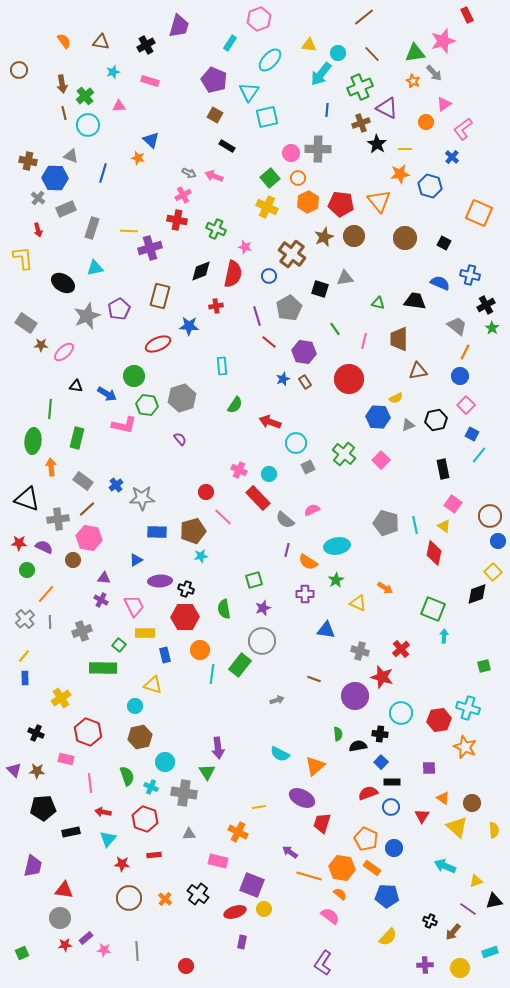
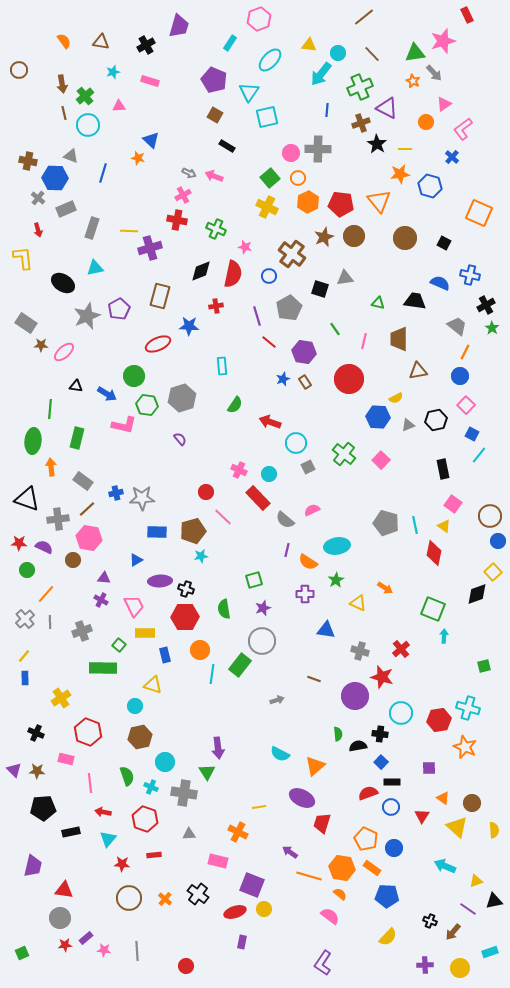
blue cross at (116, 485): moved 8 px down; rotated 24 degrees clockwise
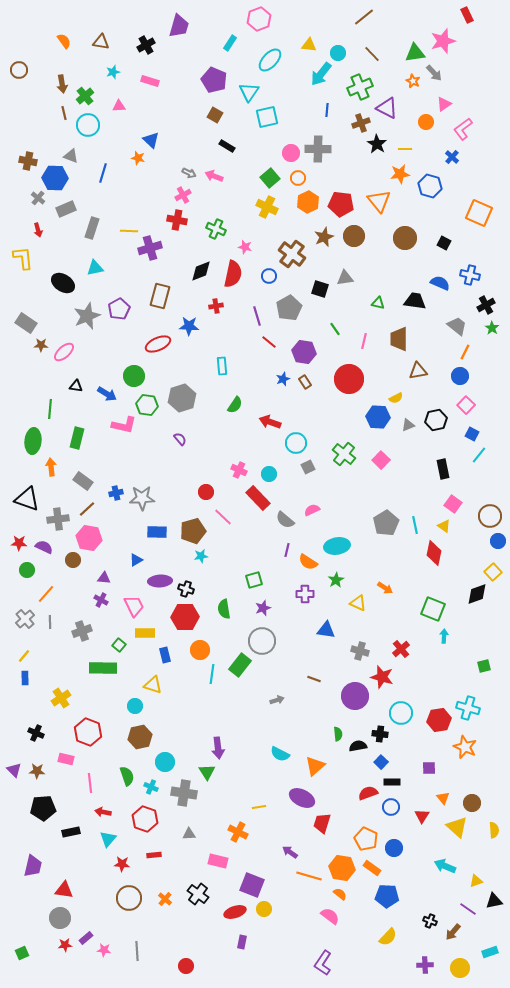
gray pentagon at (386, 523): rotated 25 degrees clockwise
orange triangle at (443, 798): rotated 16 degrees clockwise
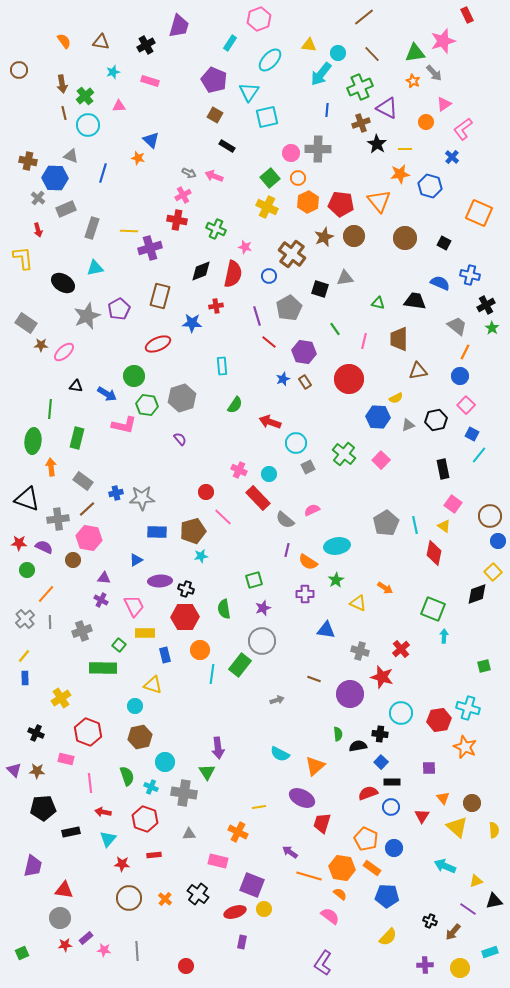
blue star at (189, 326): moved 3 px right, 3 px up
purple circle at (355, 696): moved 5 px left, 2 px up
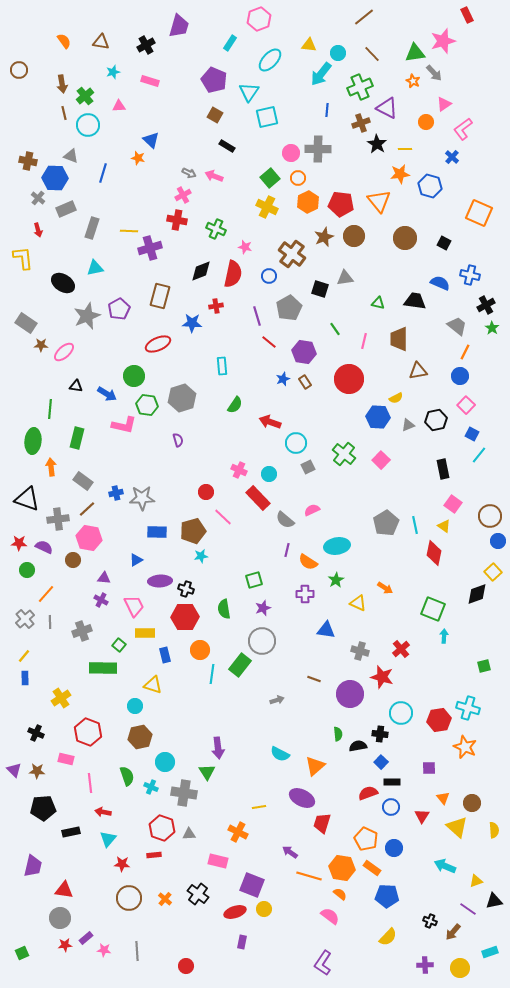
purple semicircle at (180, 439): moved 2 px left, 1 px down; rotated 24 degrees clockwise
red hexagon at (145, 819): moved 17 px right, 9 px down
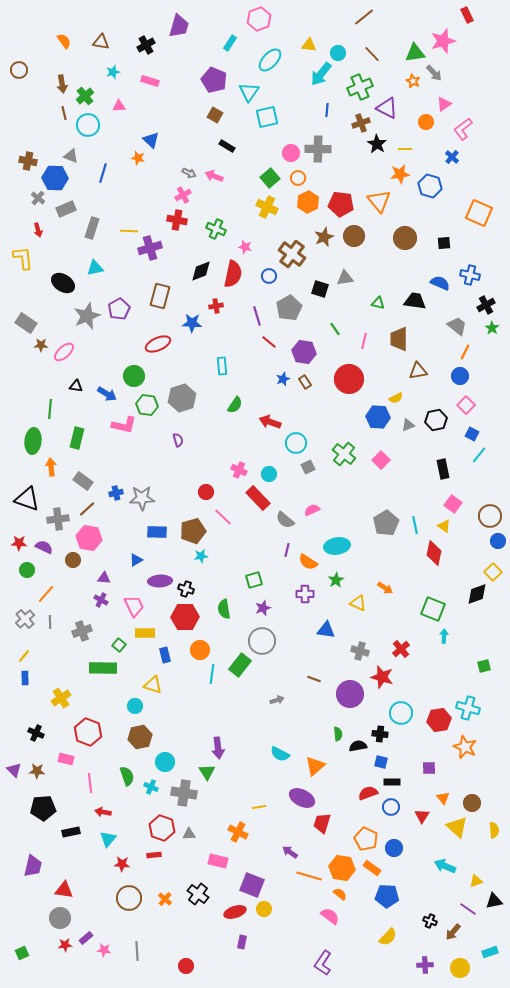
black square at (444, 243): rotated 32 degrees counterclockwise
blue square at (381, 762): rotated 32 degrees counterclockwise
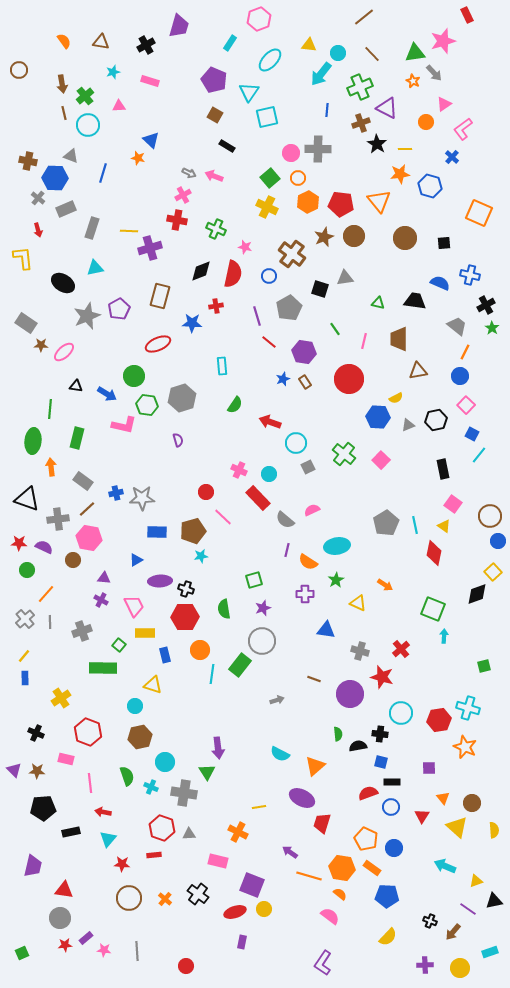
orange arrow at (385, 588): moved 3 px up
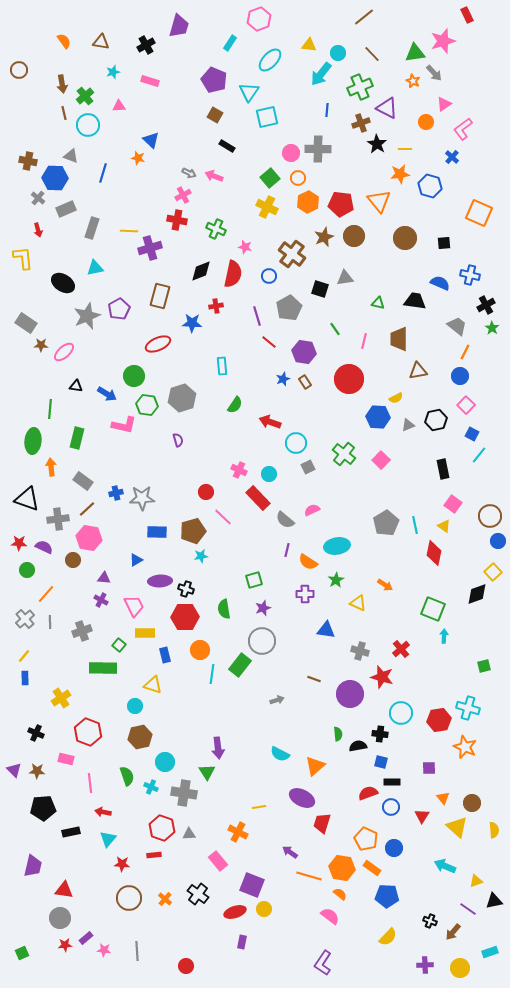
pink rectangle at (218, 861): rotated 36 degrees clockwise
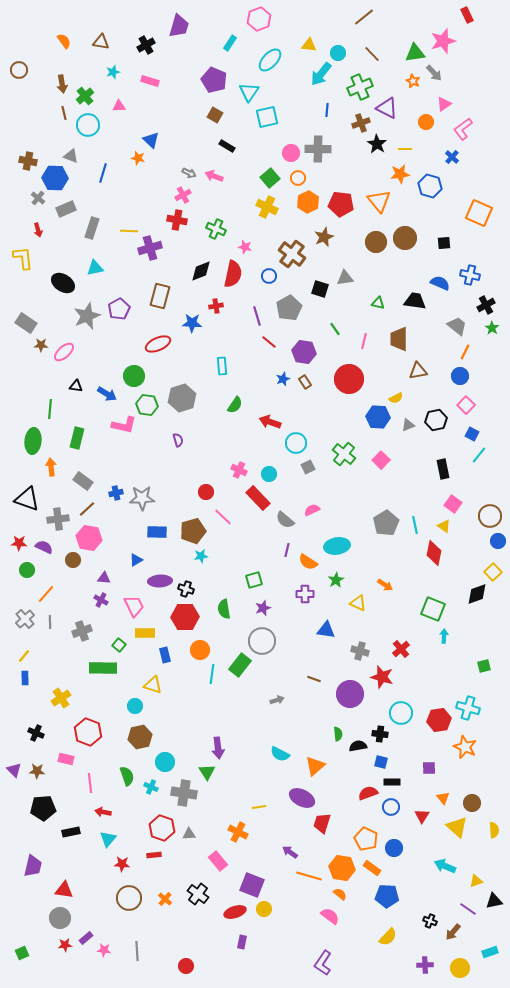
brown circle at (354, 236): moved 22 px right, 6 px down
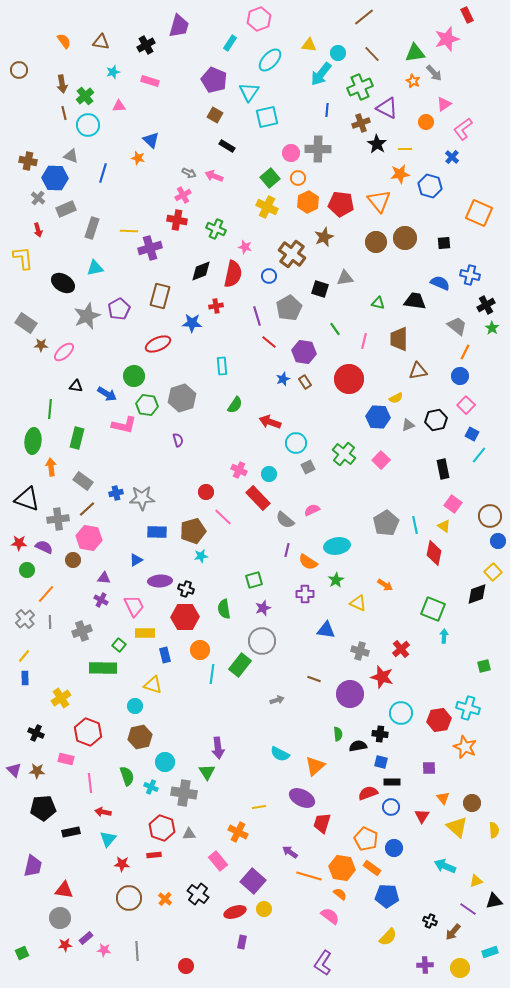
pink star at (443, 41): moved 4 px right, 2 px up
purple square at (252, 885): moved 1 px right, 4 px up; rotated 20 degrees clockwise
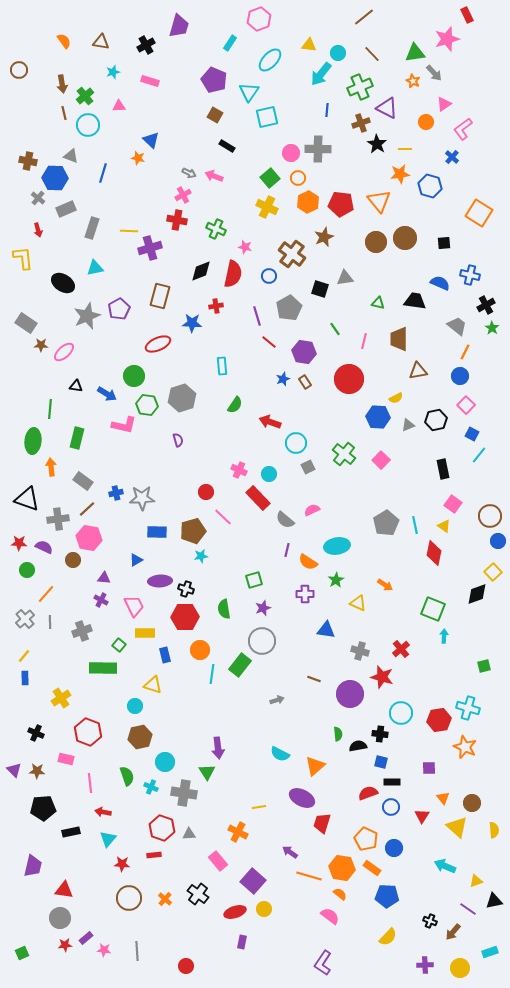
orange square at (479, 213): rotated 8 degrees clockwise
